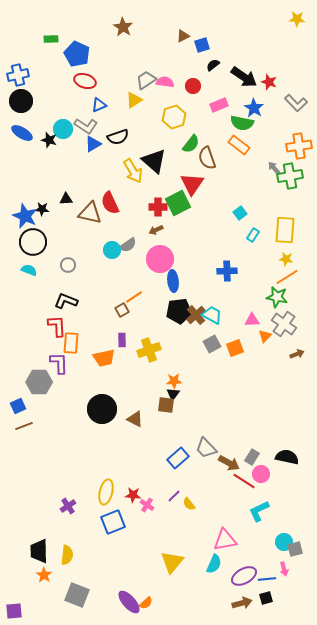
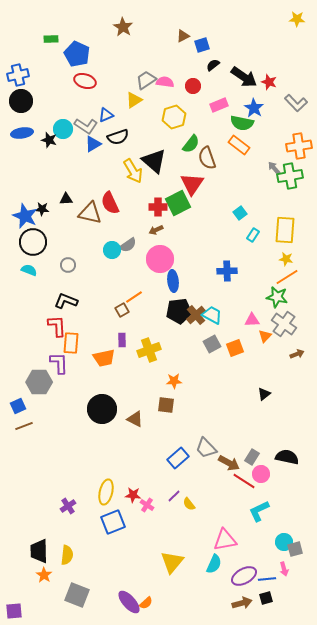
blue triangle at (99, 105): moved 7 px right, 10 px down
blue ellipse at (22, 133): rotated 40 degrees counterclockwise
black triangle at (173, 394): moved 91 px right; rotated 16 degrees clockwise
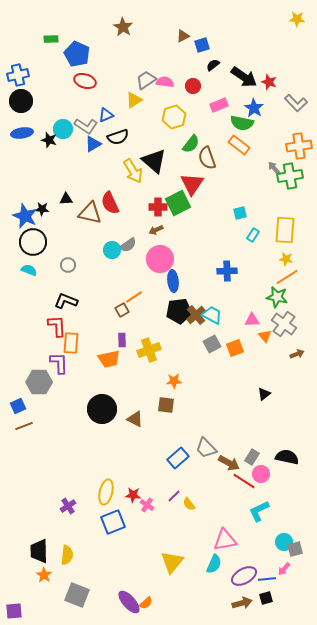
cyan square at (240, 213): rotated 24 degrees clockwise
orange triangle at (265, 336): rotated 24 degrees counterclockwise
orange trapezoid at (104, 358): moved 5 px right, 1 px down
pink arrow at (284, 569): rotated 56 degrees clockwise
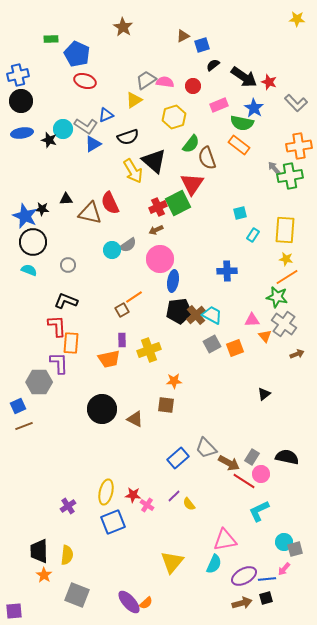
black semicircle at (118, 137): moved 10 px right
red cross at (158, 207): rotated 24 degrees counterclockwise
blue ellipse at (173, 281): rotated 15 degrees clockwise
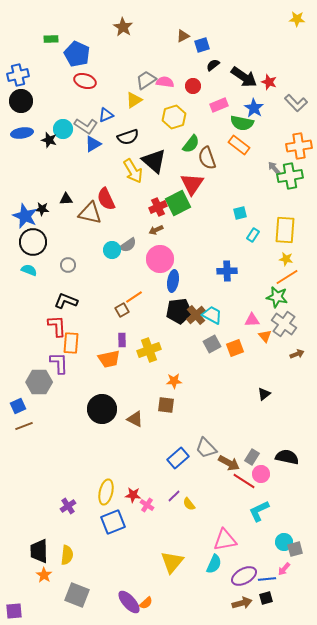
red semicircle at (110, 203): moved 4 px left, 4 px up
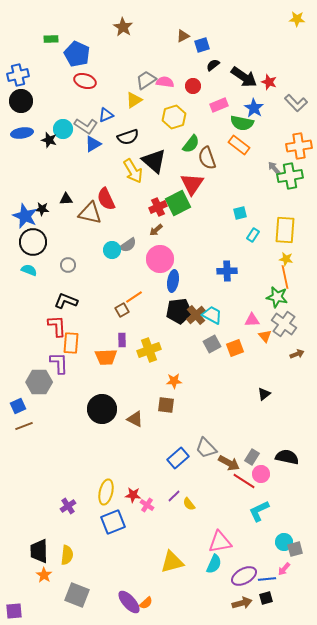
brown arrow at (156, 230): rotated 16 degrees counterclockwise
orange line at (287, 277): moved 2 px left; rotated 70 degrees counterclockwise
orange trapezoid at (109, 359): moved 3 px left, 2 px up; rotated 10 degrees clockwise
pink triangle at (225, 540): moved 5 px left, 2 px down
yellow triangle at (172, 562): rotated 35 degrees clockwise
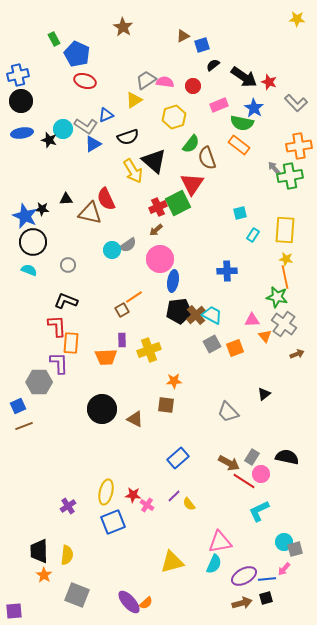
green rectangle at (51, 39): moved 3 px right; rotated 64 degrees clockwise
gray trapezoid at (206, 448): moved 22 px right, 36 px up
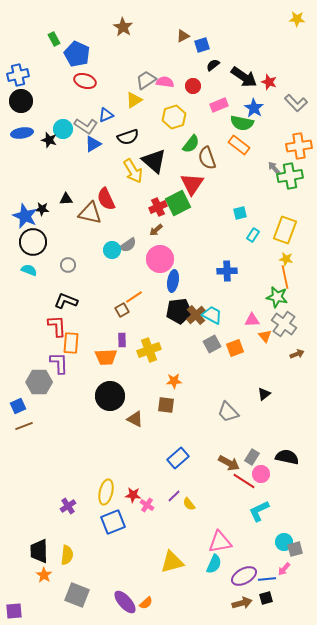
yellow rectangle at (285, 230): rotated 16 degrees clockwise
black circle at (102, 409): moved 8 px right, 13 px up
purple ellipse at (129, 602): moved 4 px left
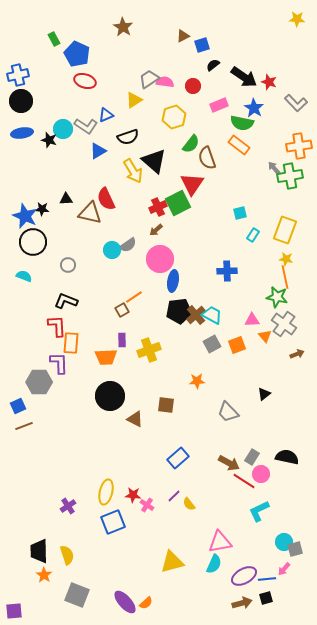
gray trapezoid at (146, 80): moved 3 px right, 1 px up
blue triangle at (93, 144): moved 5 px right, 7 px down
cyan semicircle at (29, 270): moved 5 px left, 6 px down
orange square at (235, 348): moved 2 px right, 3 px up
orange star at (174, 381): moved 23 px right
yellow semicircle at (67, 555): rotated 24 degrees counterclockwise
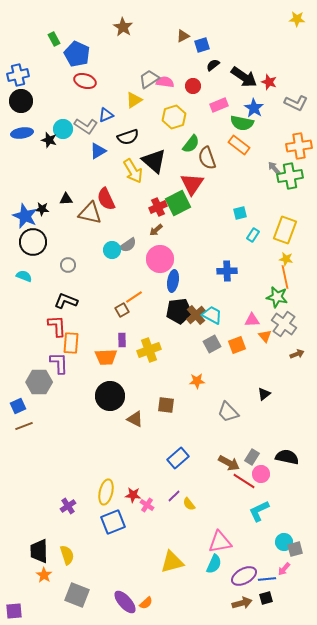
gray L-shape at (296, 103): rotated 20 degrees counterclockwise
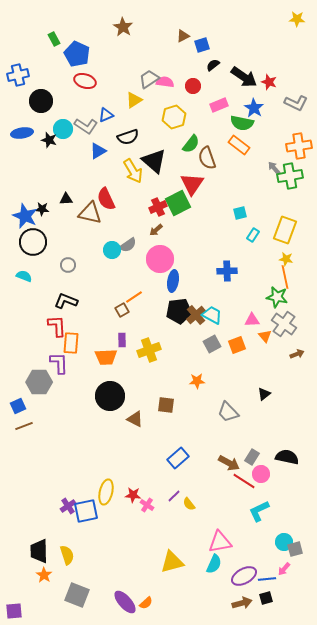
black circle at (21, 101): moved 20 px right
blue square at (113, 522): moved 27 px left, 11 px up; rotated 10 degrees clockwise
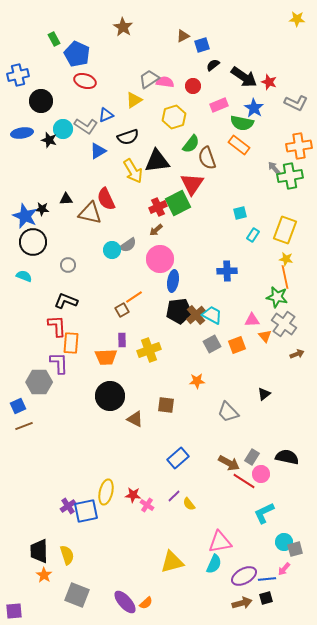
black triangle at (154, 161): moved 3 px right; rotated 48 degrees counterclockwise
cyan L-shape at (259, 511): moved 5 px right, 2 px down
